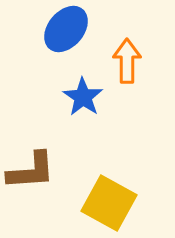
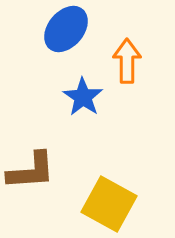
yellow square: moved 1 px down
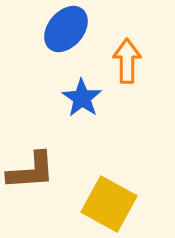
blue star: moved 1 px left, 1 px down
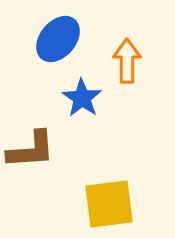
blue ellipse: moved 8 px left, 10 px down
brown L-shape: moved 21 px up
yellow square: rotated 36 degrees counterclockwise
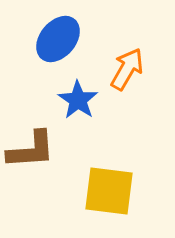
orange arrow: moved 8 px down; rotated 30 degrees clockwise
blue star: moved 4 px left, 2 px down
yellow square: moved 13 px up; rotated 14 degrees clockwise
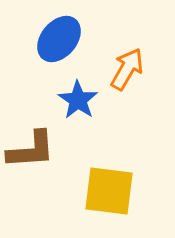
blue ellipse: moved 1 px right
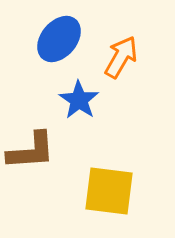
orange arrow: moved 6 px left, 12 px up
blue star: moved 1 px right
brown L-shape: moved 1 px down
